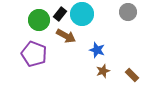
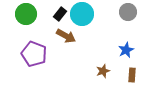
green circle: moved 13 px left, 6 px up
blue star: moved 29 px right; rotated 28 degrees clockwise
brown rectangle: rotated 48 degrees clockwise
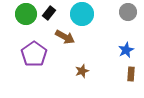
black rectangle: moved 11 px left, 1 px up
brown arrow: moved 1 px left, 1 px down
purple pentagon: rotated 15 degrees clockwise
brown star: moved 21 px left
brown rectangle: moved 1 px left, 1 px up
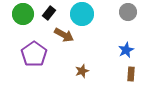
green circle: moved 3 px left
brown arrow: moved 1 px left, 2 px up
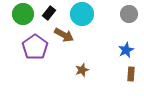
gray circle: moved 1 px right, 2 px down
purple pentagon: moved 1 px right, 7 px up
brown star: moved 1 px up
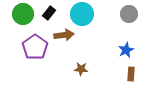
brown arrow: rotated 36 degrees counterclockwise
brown star: moved 1 px left, 1 px up; rotated 24 degrees clockwise
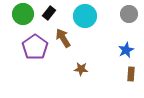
cyan circle: moved 3 px right, 2 px down
brown arrow: moved 1 px left, 3 px down; rotated 114 degrees counterclockwise
